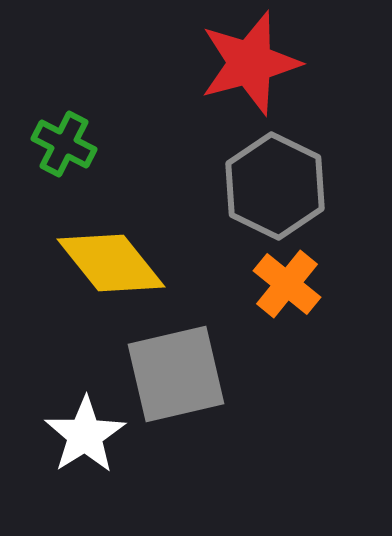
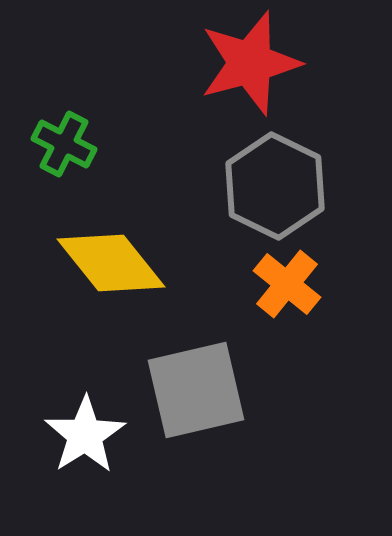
gray square: moved 20 px right, 16 px down
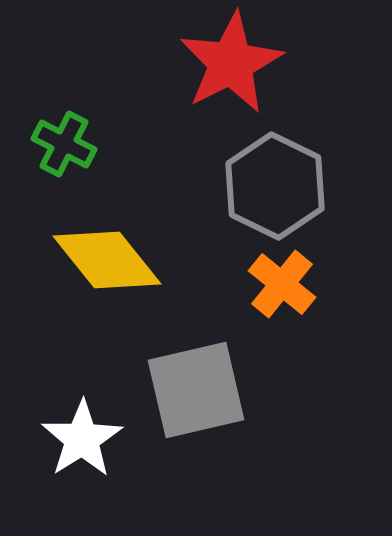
red star: moved 19 px left; rotated 12 degrees counterclockwise
yellow diamond: moved 4 px left, 3 px up
orange cross: moved 5 px left
white star: moved 3 px left, 4 px down
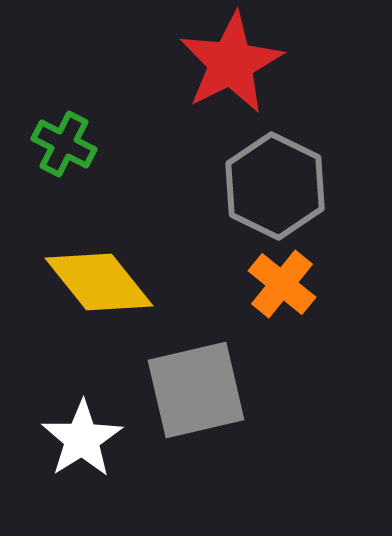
yellow diamond: moved 8 px left, 22 px down
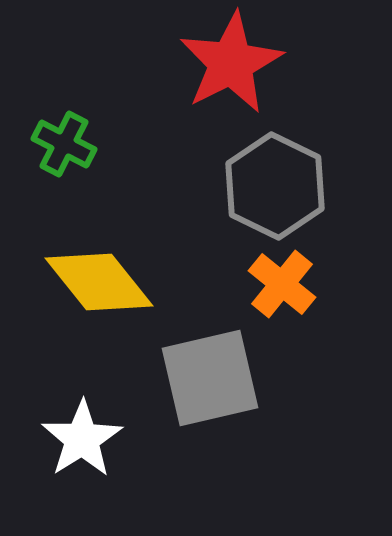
gray square: moved 14 px right, 12 px up
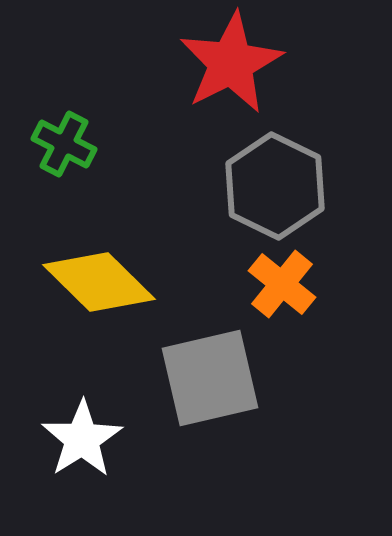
yellow diamond: rotated 7 degrees counterclockwise
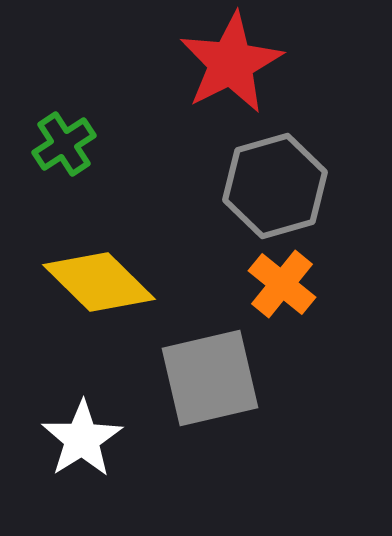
green cross: rotated 30 degrees clockwise
gray hexagon: rotated 18 degrees clockwise
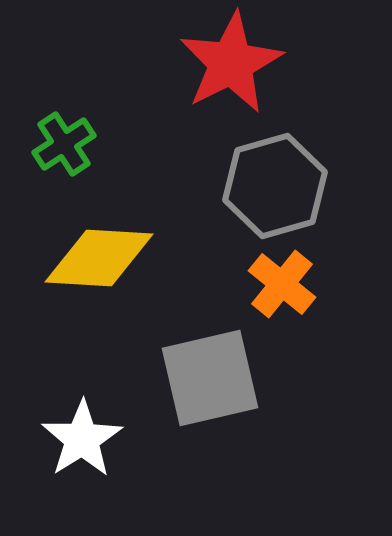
yellow diamond: moved 24 px up; rotated 41 degrees counterclockwise
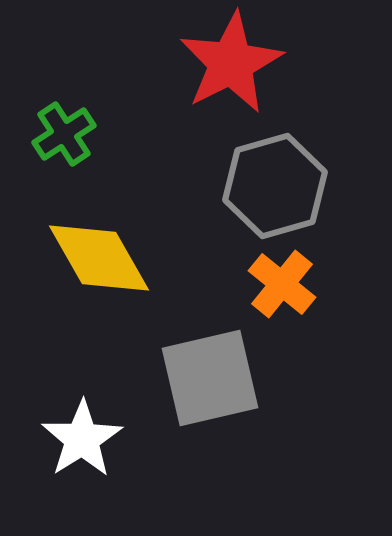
green cross: moved 10 px up
yellow diamond: rotated 57 degrees clockwise
